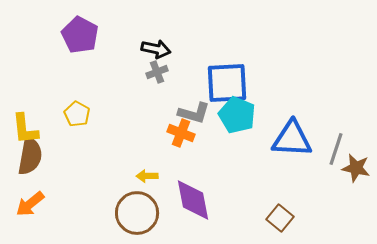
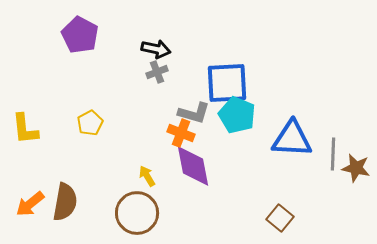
yellow pentagon: moved 13 px right, 9 px down; rotated 15 degrees clockwise
gray line: moved 3 px left, 5 px down; rotated 16 degrees counterclockwise
brown semicircle: moved 35 px right, 46 px down
yellow arrow: rotated 60 degrees clockwise
purple diamond: moved 34 px up
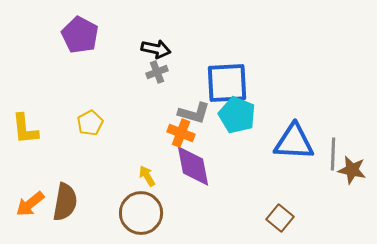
blue triangle: moved 2 px right, 3 px down
brown star: moved 4 px left, 2 px down
brown circle: moved 4 px right
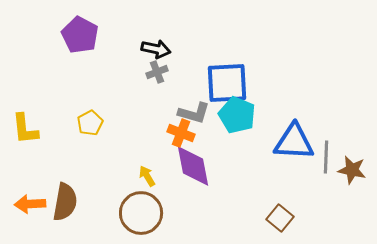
gray line: moved 7 px left, 3 px down
orange arrow: rotated 36 degrees clockwise
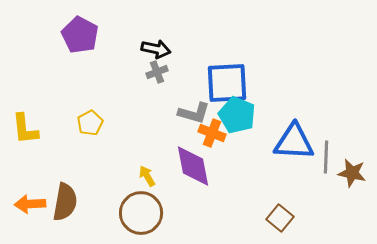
orange cross: moved 31 px right
brown star: moved 3 px down
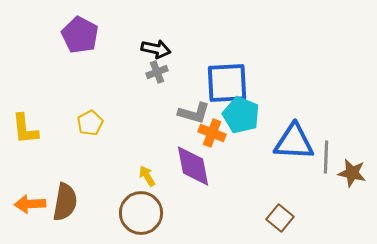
cyan pentagon: moved 4 px right
